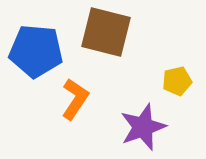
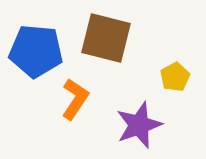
brown square: moved 6 px down
yellow pentagon: moved 2 px left, 4 px up; rotated 16 degrees counterclockwise
purple star: moved 4 px left, 2 px up
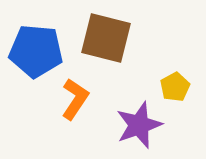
yellow pentagon: moved 10 px down
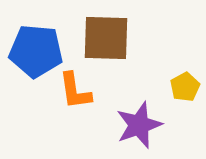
brown square: rotated 12 degrees counterclockwise
yellow pentagon: moved 10 px right
orange L-shape: moved 8 px up; rotated 138 degrees clockwise
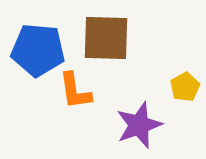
blue pentagon: moved 2 px right, 1 px up
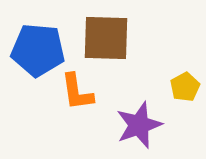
orange L-shape: moved 2 px right, 1 px down
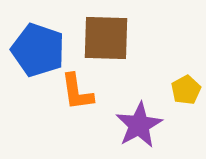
blue pentagon: rotated 14 degrees clockwise
yellow pentagon: moved 1 px right, 3 px down
purple star: rotated 9 degrees counterclockwise
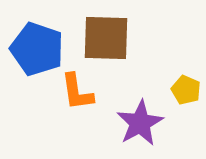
blue pentagon: moved 1 px left, 1 px up
yellow pentagon: rotated 20 degrees counterclockwise
purple star: moved 1 px right, 2 px up
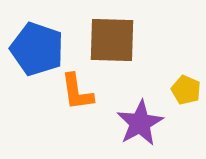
brown square: moved 6 px right, 2 px down
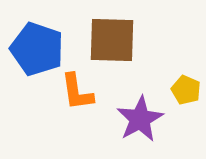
purple star: moved 4 px up
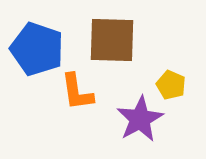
yellow pentagon: moved 15 px left, 5 px up
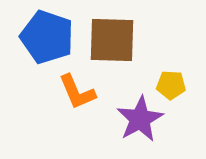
blue pentagon: moved 10 px right, 12 px up
yellow pentagon: rotated 20 degrees counterclockwise
orange L-shape: rotated 15 degrees counterclockwise
